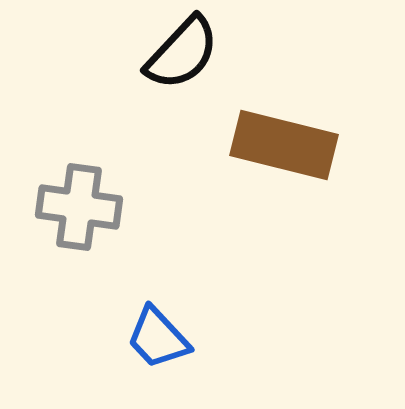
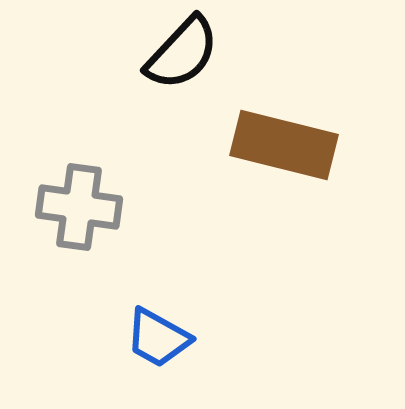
blue trapezoid: rotated 18 degrees counterclockwise
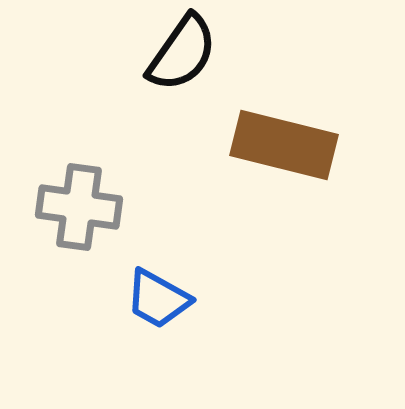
black semicircle: rotated 8 degrees counterclockwise
blue trapezoid: moved 39 px up
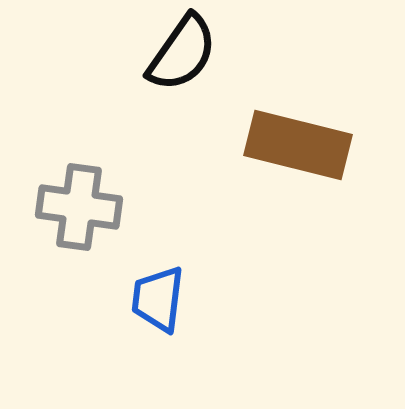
brown rectangle: moved 14 px right
blue trapezoid: rotated 68 degrees clockwise
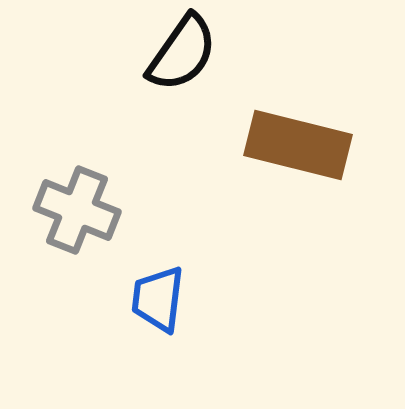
gray cross: moved 2 px left, 3 px down; rotated 14 degrees clockwise
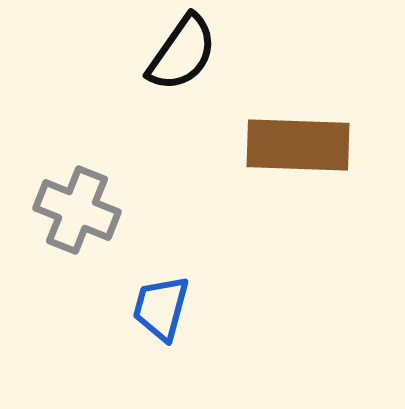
brown rectangle: rotated 12 degrees counterclockwise
blue trapezoid: moved 3 px right, 9 px down; rotated 8 degrees clockwise
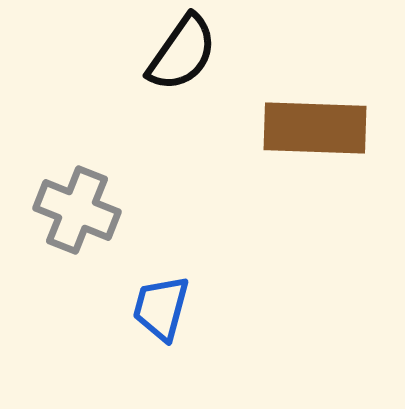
brown rectangle: moved 17 px right, 17 px up
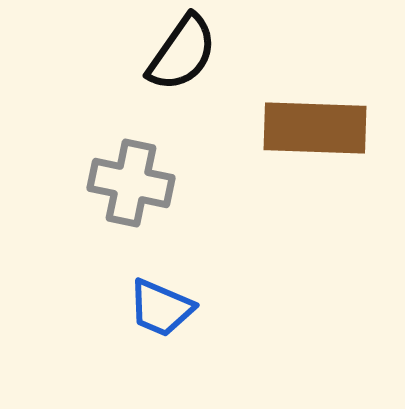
gray cross: moved 54 px right, 27 px up; rotated 10 degrees counterclockwise
blue trapezoid: rotated 82 degrees counterclockwise
